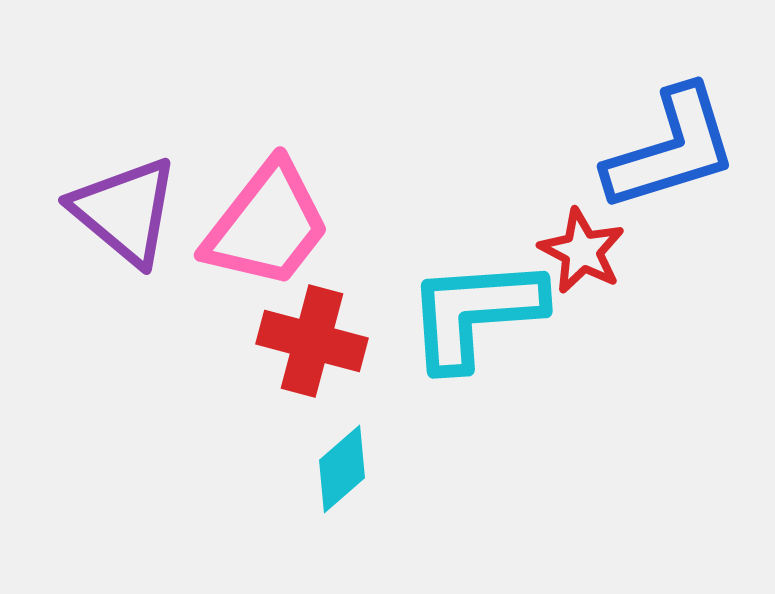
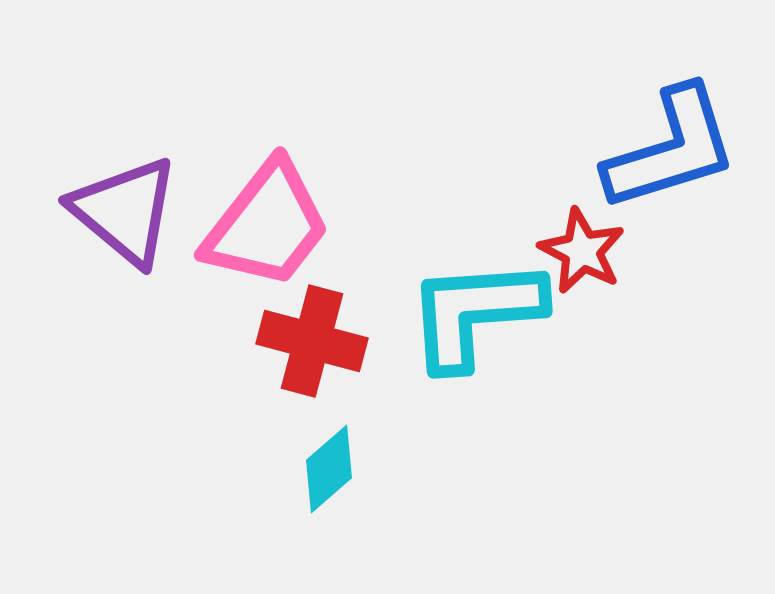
cyan diamond: moved 13 px left
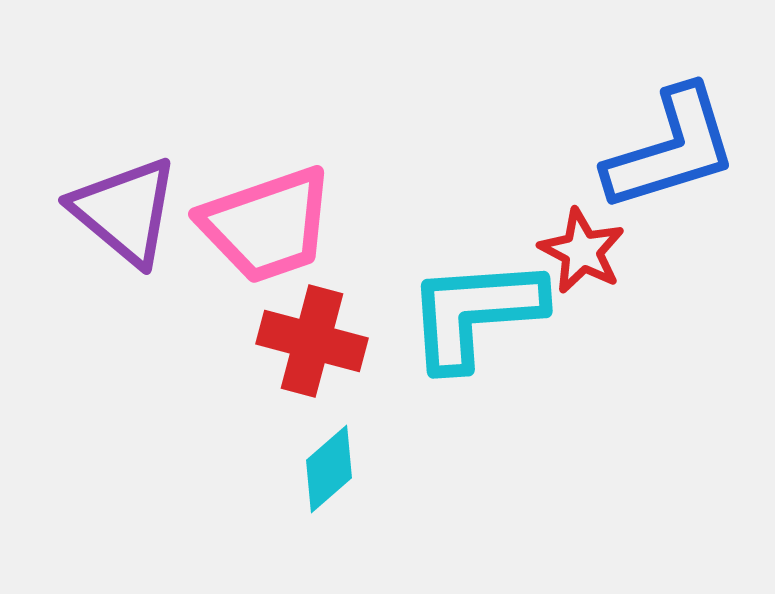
pink trapezoid: rotated 33 degrees clockwise
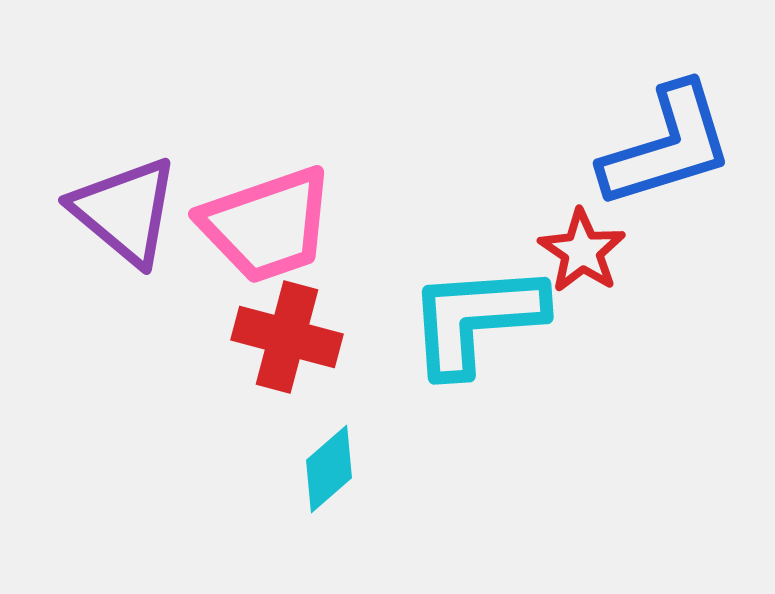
blue L-shape: moved 4 px left, 3 px up
red star: rotated 6 degrees clockwise
cyan L-shape: moved 1 px right, 6 px down
red cross: moved 25 px left, 4 px up
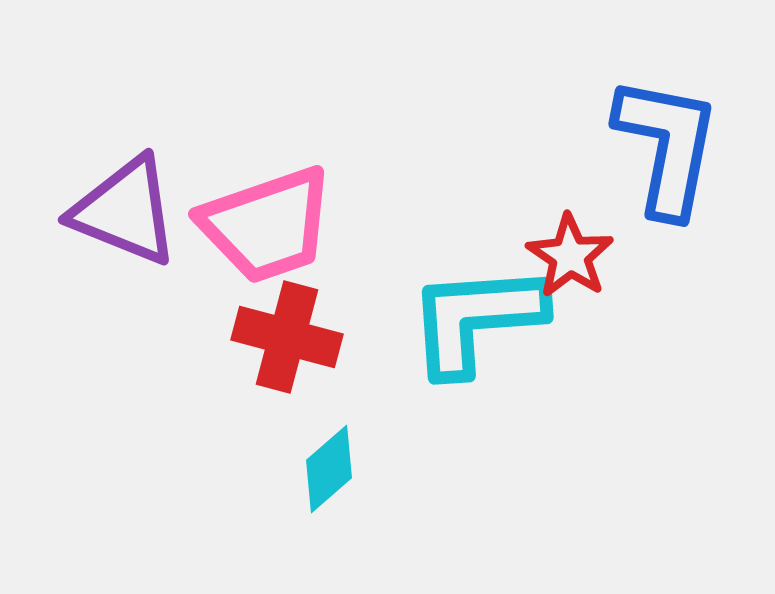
blue L-shape: rotated 62 degrees counterclockwise
purple triangle: rotated 18 degrees counterclockwise
red star: moved 12 px left, 5 px down
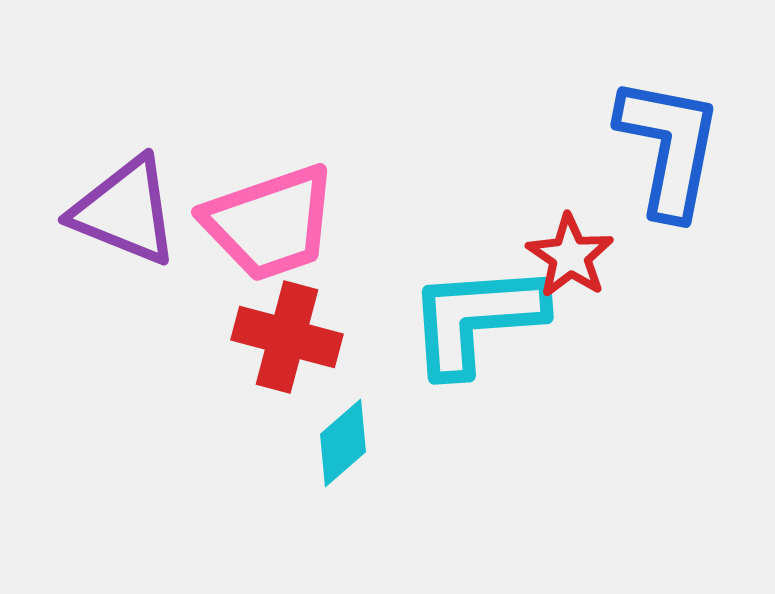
blue L-shape: moved 2 px right, 1 px down
pink trapezoid: moved 3 px right, 2 px up
cyan diamond: moved 14 px right, 26 px up
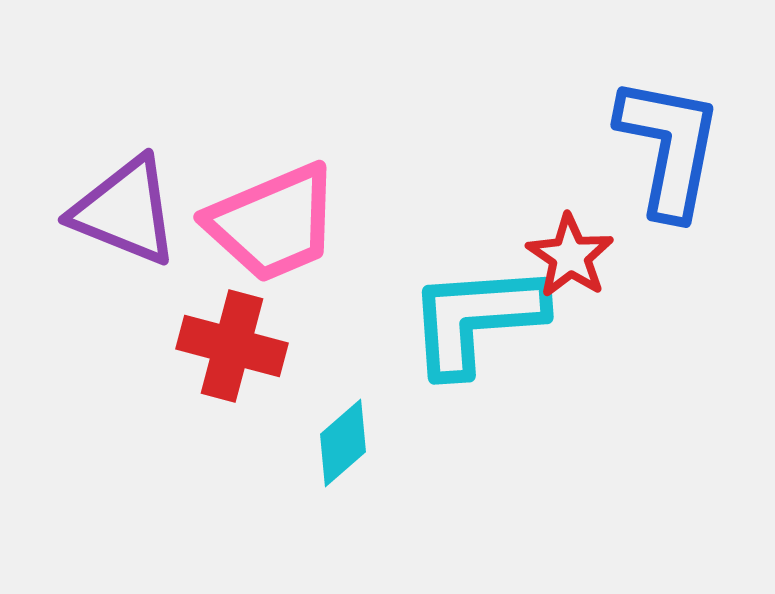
pink trapezoid: moved 3 px right; rotated 4 degrees counterclockwise
red cross: moved 55 px left, 9 px down
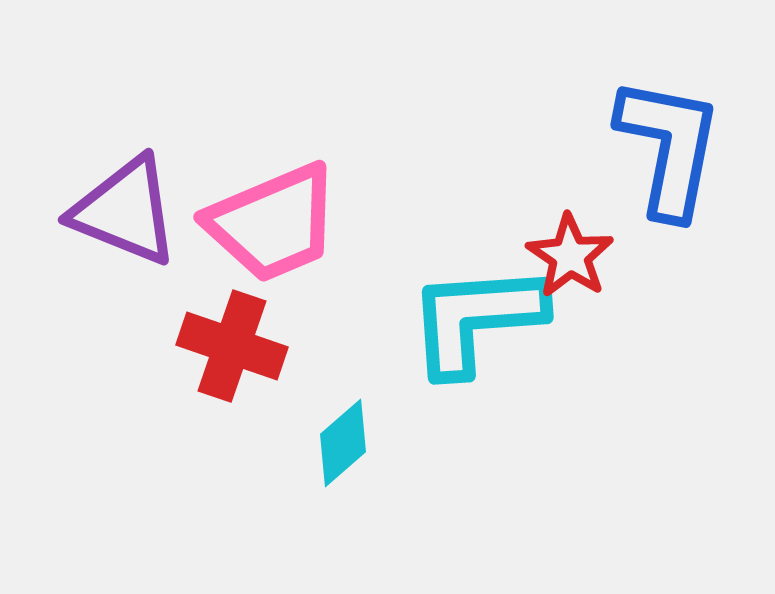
red cross: rotated 4 degrees clockwise
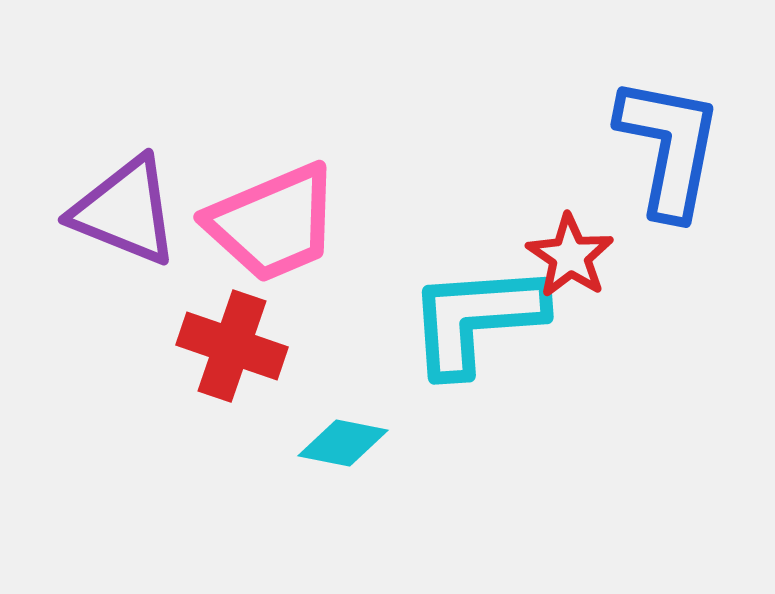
cyan diamond: rotated 52 degrees clockwise
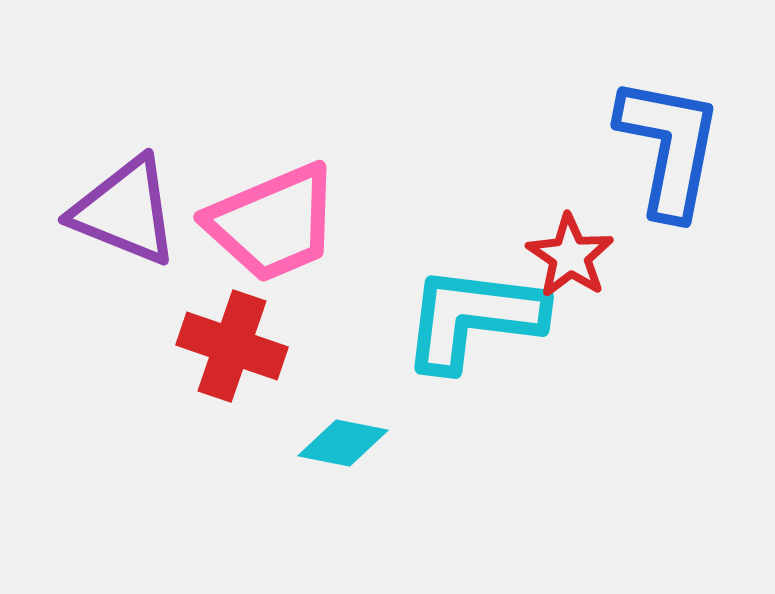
cyan L-shape: moved 3 px left, 1 px up; rotated 11 degrees clockwise
